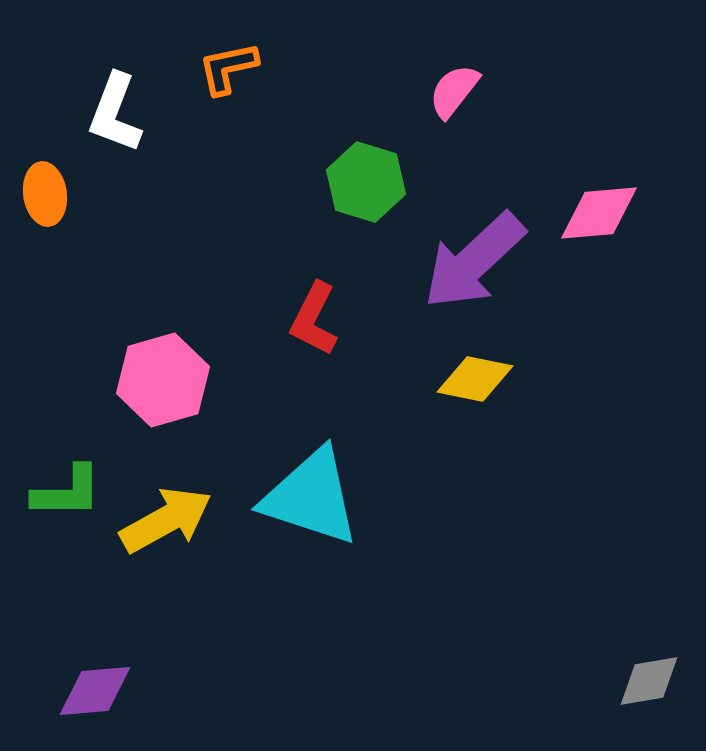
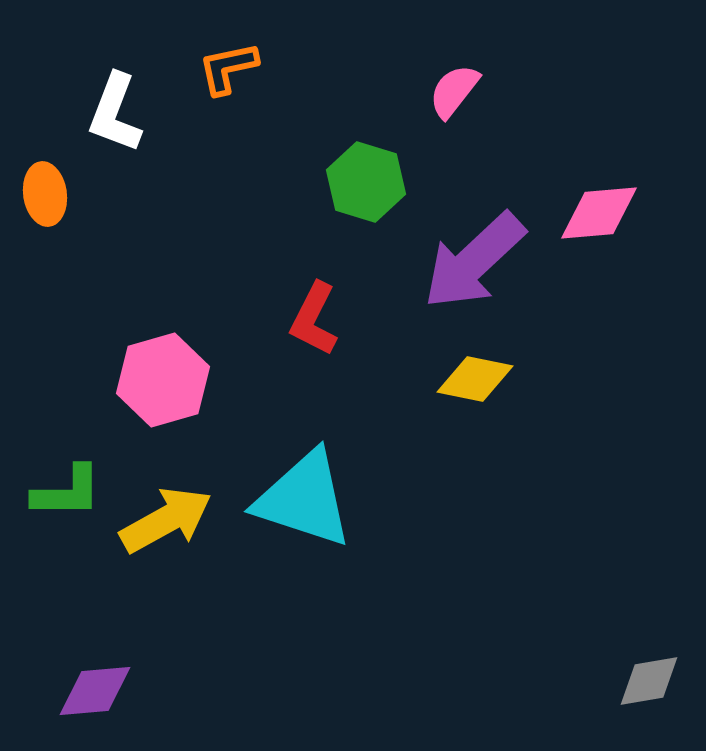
cyan triangle: moved 7 px left, 2 px down
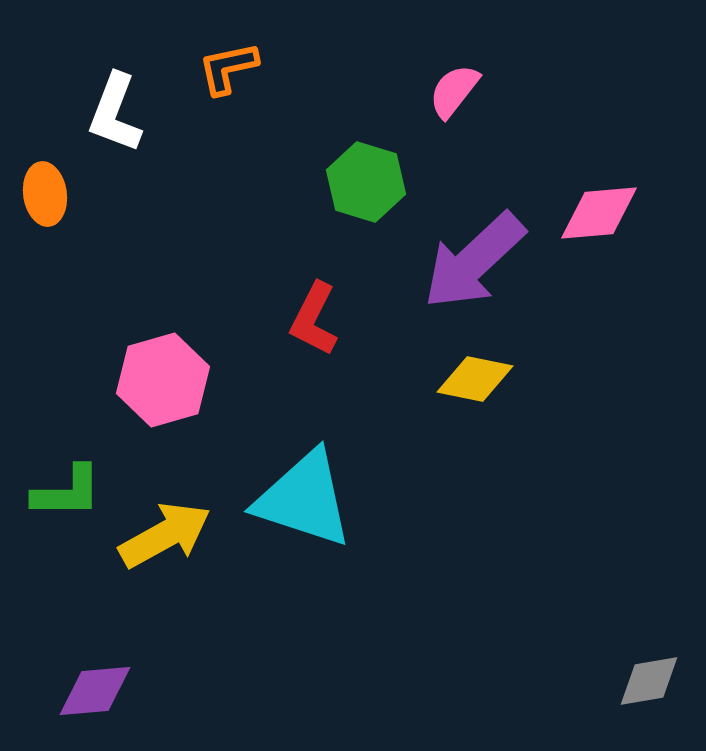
yellow arrow: moved 1 px left, 15 px down
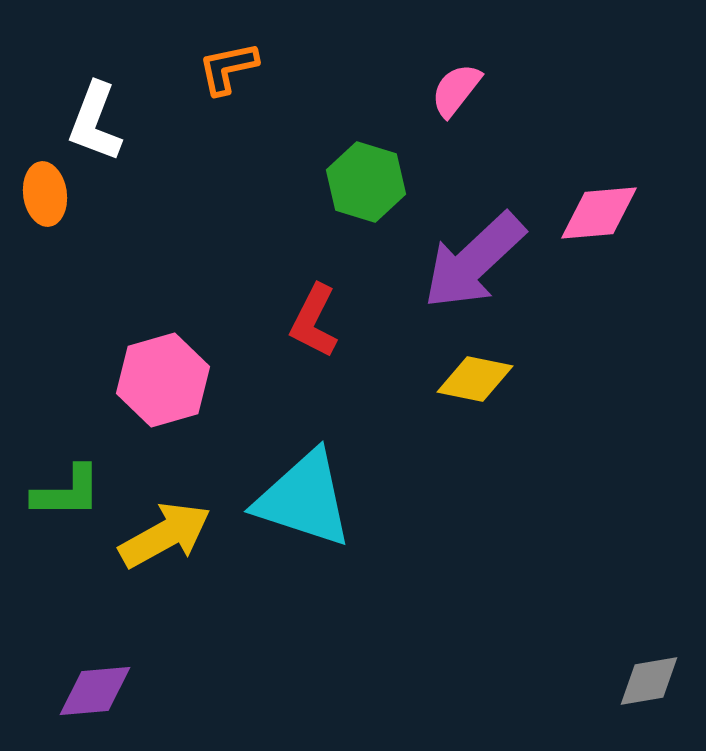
pink semicircle: moved 2 px right, 1 px up
white L-shape: moved 20 px left, 9 px down
red L-shape: moved 2 px down
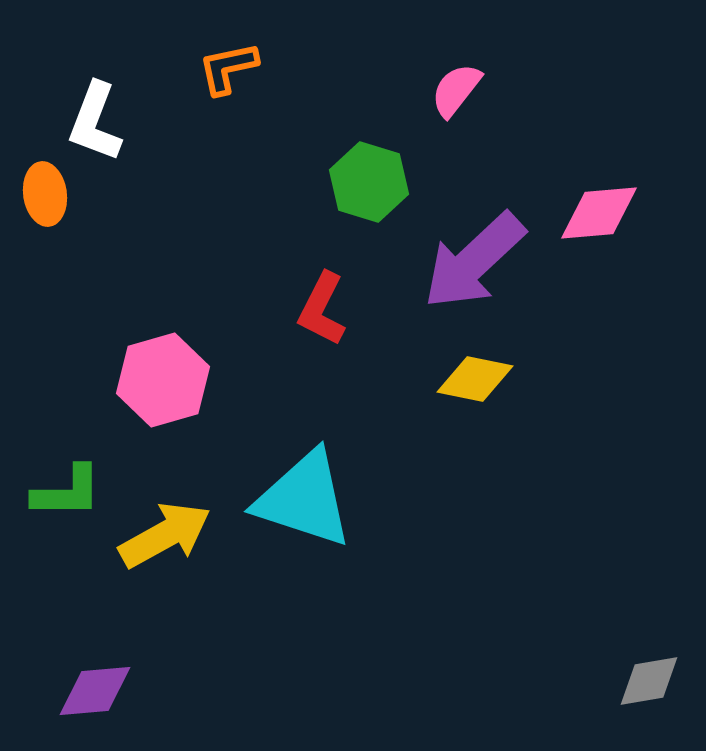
green hexagon: moved 3 px right
red L-shape: moved 8 px right, 12 px up
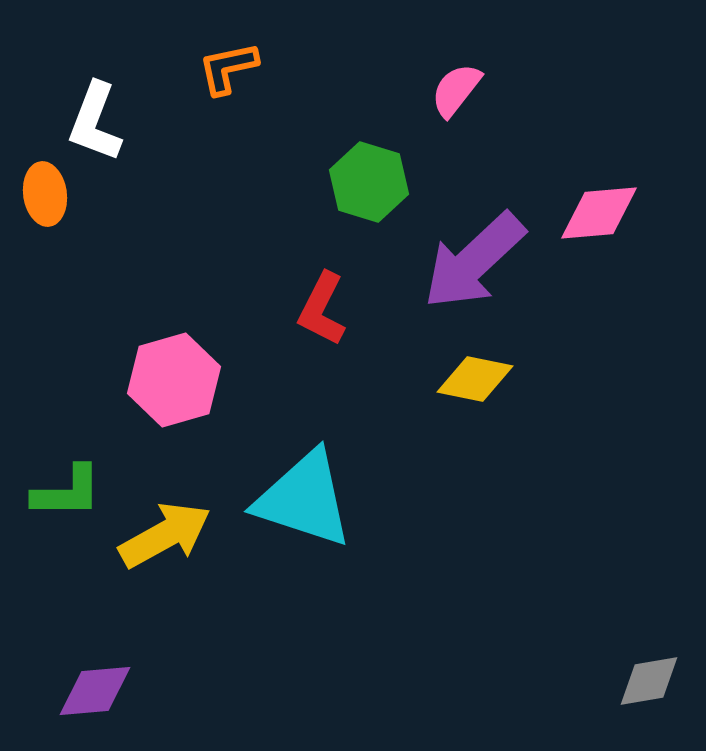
pink hexagon: moved 11 px right
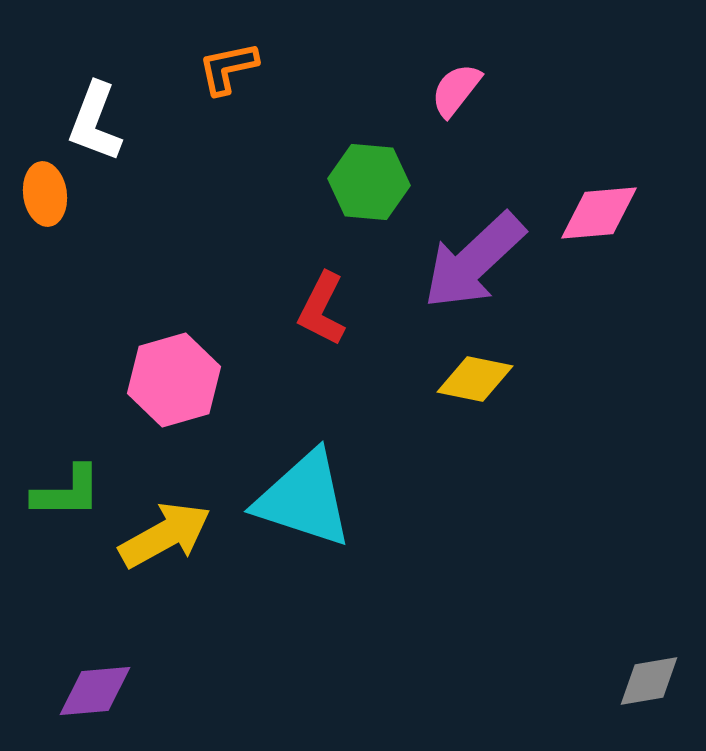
green hexagon: rotated 12 degrees counterclockwise
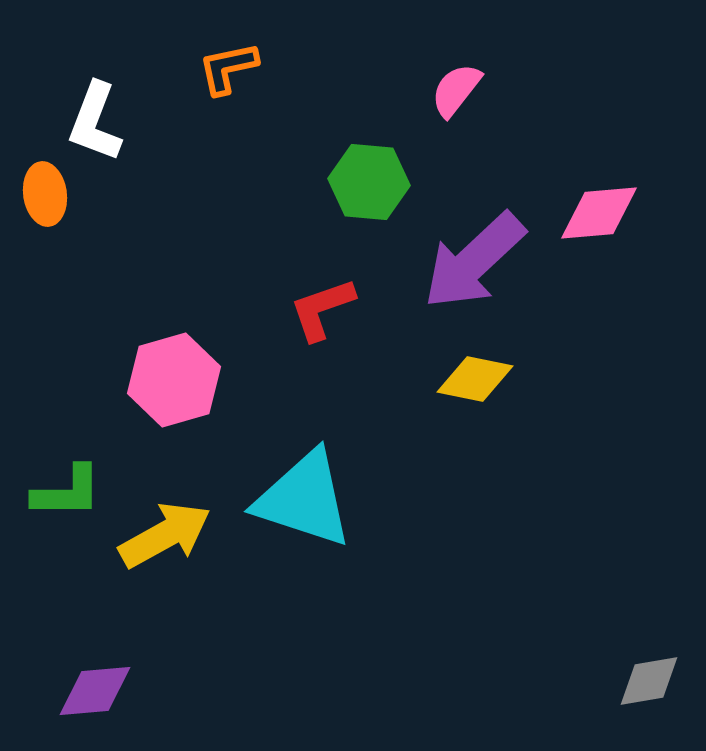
red L-shape: rotated 44 degrees clockwise
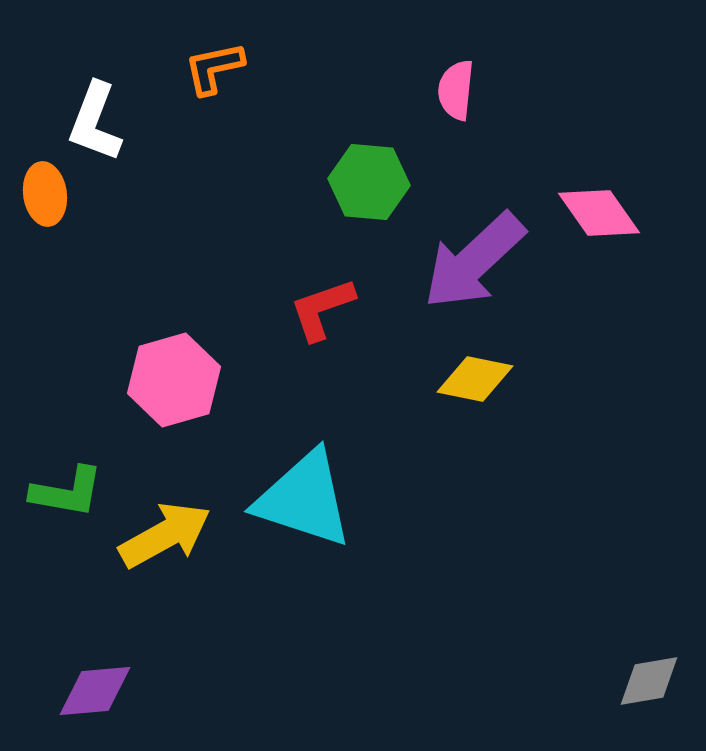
orange L-shape: moved 14 px left
pink semicircle: rotated 32 degrees counterclockwise
pink diamond: rotated 60 degrees clockwise
green L-shape: rotated 10 degrees clockwise
